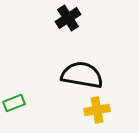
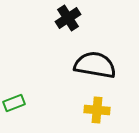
black semicircle: moved 13 px right, 10 px up
yellow cross: rotated 15 degrees clockwise
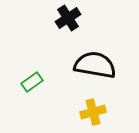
green rectangle: moved 18 px right, 21 px up; rotated 15 degrees counterclockwise
yellow cross: moved 4 px left, 2 px down; rotated 20 degrees counterclockwise
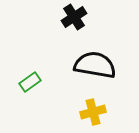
black cross: moved 6 px right, 1 px up
green rectangle: moved 2 px left
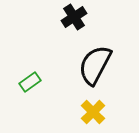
black semicircle: rotated 72 degrees counterclockwise
yellow cross: rotated 30 degrees counterclockwise
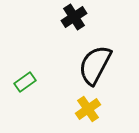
green rectangle: moved 5 px left
yellow cross: moved 5 px left, 3 px up; rotated 10 degrees clockwise
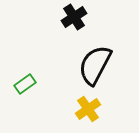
green rectangle: moved 2 px down
